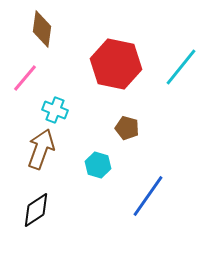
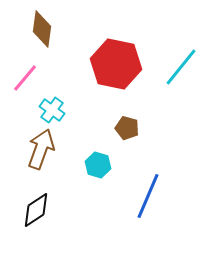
cyan cross: moved 3 px left; rotated 15 degrees clockwise
blue line: rotated 12 degrees counterclockwise
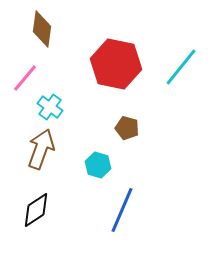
cyan cross: moved 2 px left, 3 px up
blue line: moved 26 px left, 14 px down
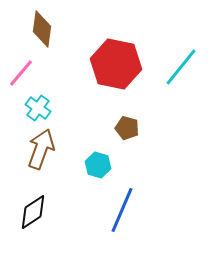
pink line: moved 4 px left, 5 px up
cyan cross: moved 12 px left, 1 px down
black diamond: moved 3 px left, 2 px down
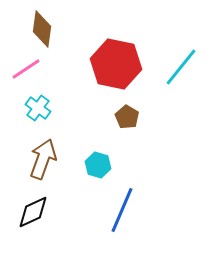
pink line: moved 5 px right, 4 px up; rotated 16 degrees clockwise
brown pentagon: moved 11 px up; rotated 15 degrees clockwise
brown arrow: moved 2 px right, 10 px down
black diamond: rotated 9 degrees clockwise
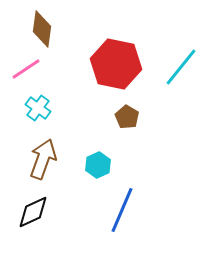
cyan hexagon: rotated 20 degrees clockwise
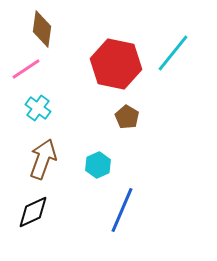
cyan line: moved 8 px left, 14 px up
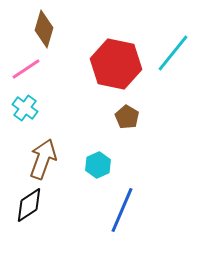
brown diamond: moved 2 px right; rotated 9 degrees clockwise
cyan cross: moved 13 px left
black diamond: moved 4 px left, 7 px up; rotated 9 degrees counterclockwise
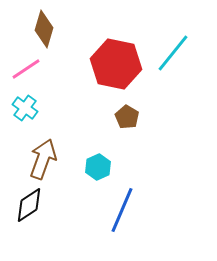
cyan hexagon: moved 2 px down
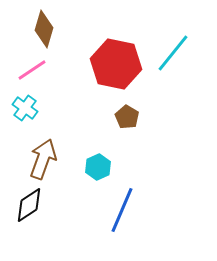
pink line: moved 6 px right, 1 px down
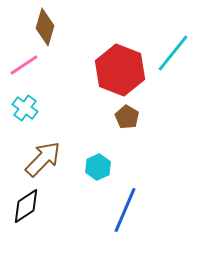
brown diamond: moved 1 px right, 2 px up
red hexagon: moved 4 px right, 6 px down; rotated 9 degrees clockwise
pink line: moved 8 px left, 5 px up
brown arrow: rotated 24 degrees clockwise
black diamond: moved 3 px left, 1 px down
blue line: moved 3 px right
